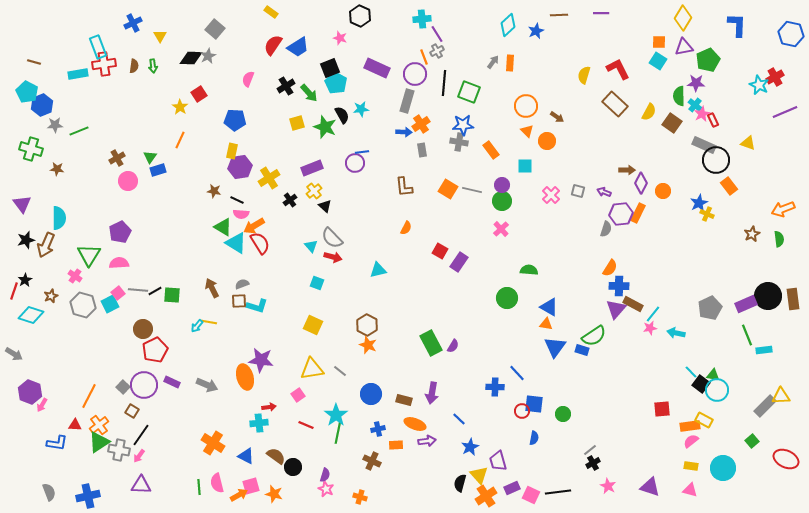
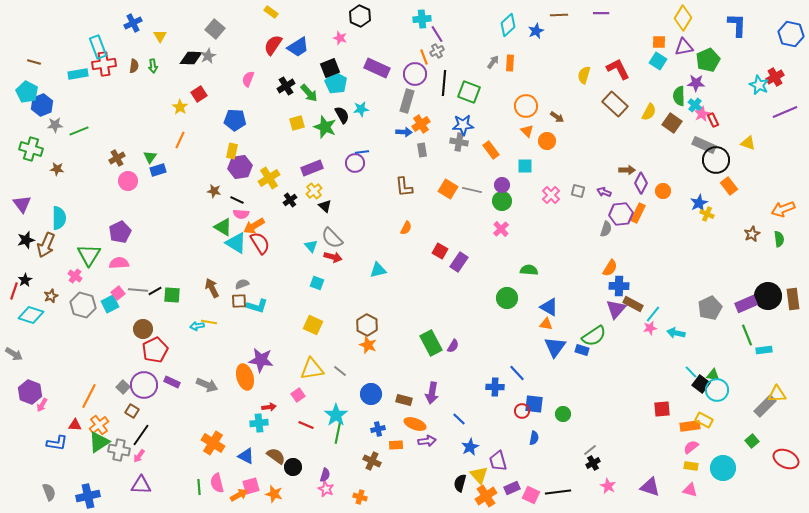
cyan arrow at (197, 326): rotated 40 degrees clockwise
yellow triangle at (781, 396): moved 4 px left, 2 px up
pink semicircle at (691, 441): moved 6 px down
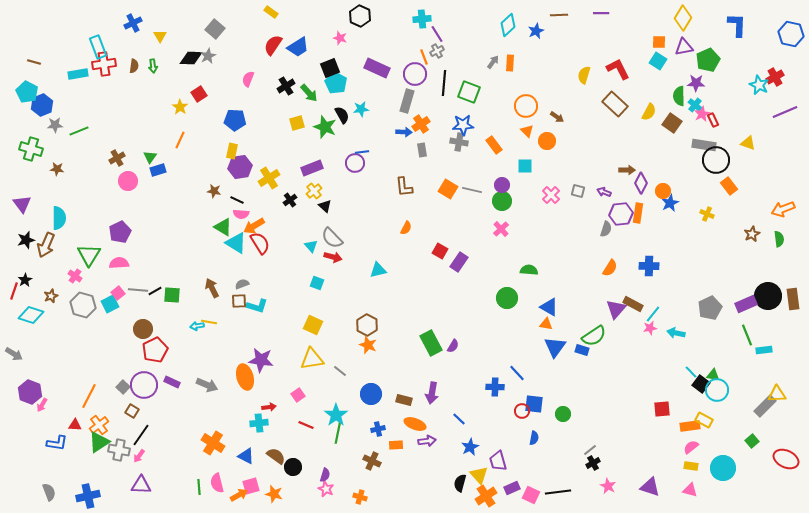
gray rectangle at (704, 145): rotated 15 degrees counterclockwise
orange rectangle at (491, 150): moved 3 px right, 5 px up
blue star at (699, 203): moved 29 px left
orange rectangle at (638, 213): rotated 18 degrees counterclockwise
blue cross at (619, 286): moved 30 px right, 20 px up
yellow triangle at (312, 369): moved 10 px up
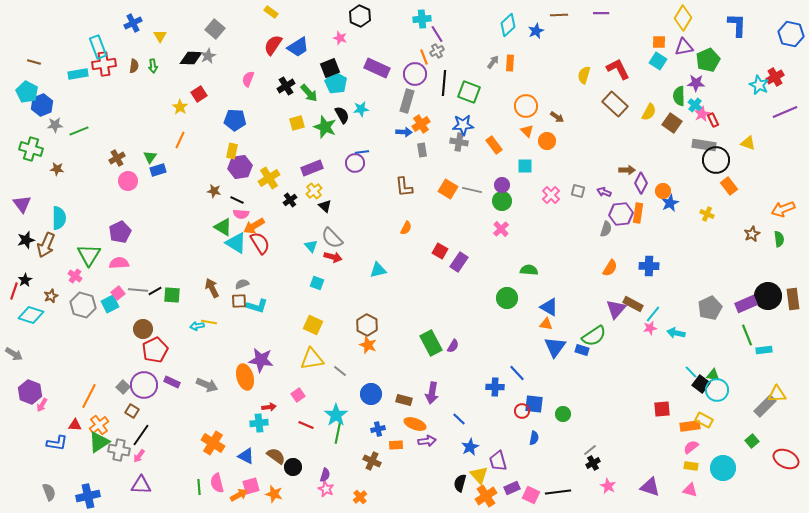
orange cross at (360, 497): rotated 32 degrees clockwise
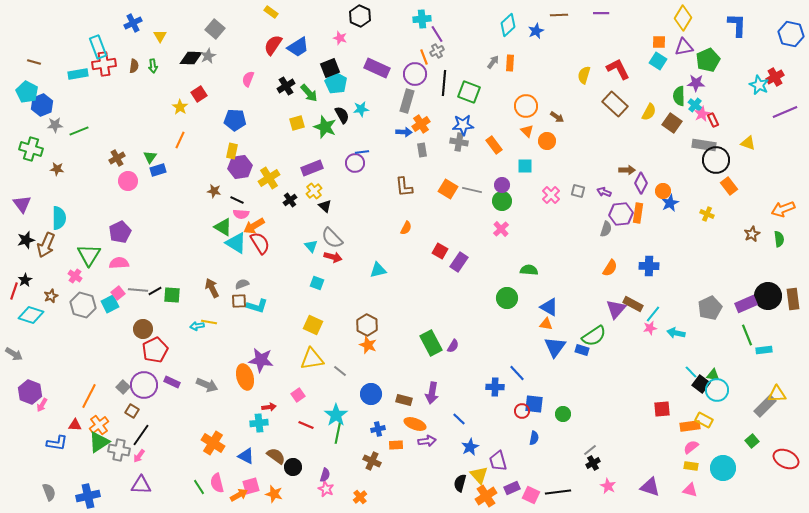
green line at (199, 487): rotated 28 degrees counterclockwise
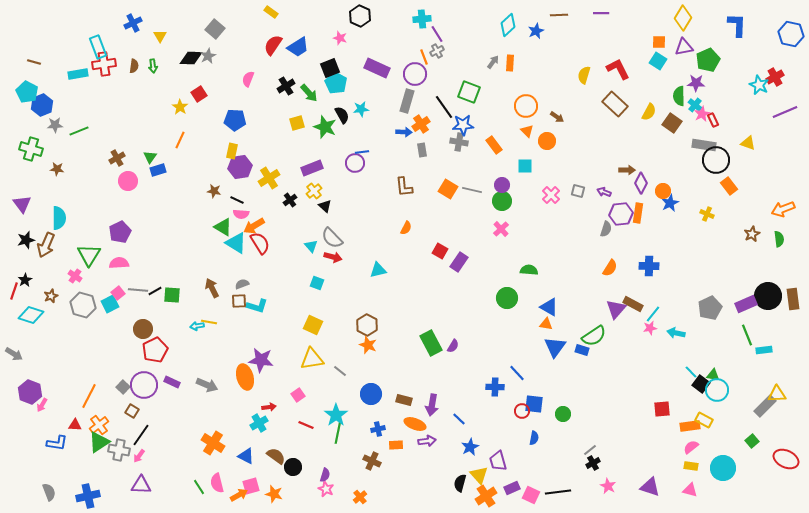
black line at (444, 83): moved 24 px down; rotated 40 degrees counterclockwise
purple arrow at (432, 393): moved 12 px down
cyan cross at (259, 423): rotated 24 degrees counterclockwise
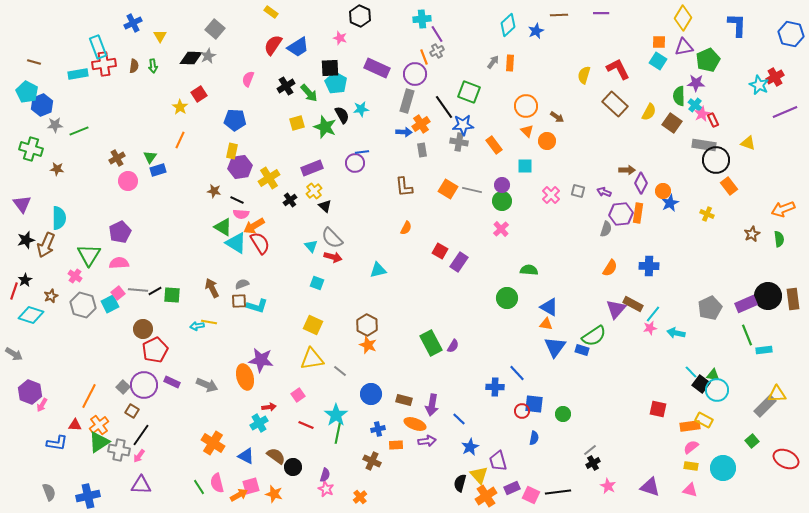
black square at (330, 68): rotated 18 degrees clockwise
red square at (662, 409): moved 4 px left; rotated 18 degrees clockwise
